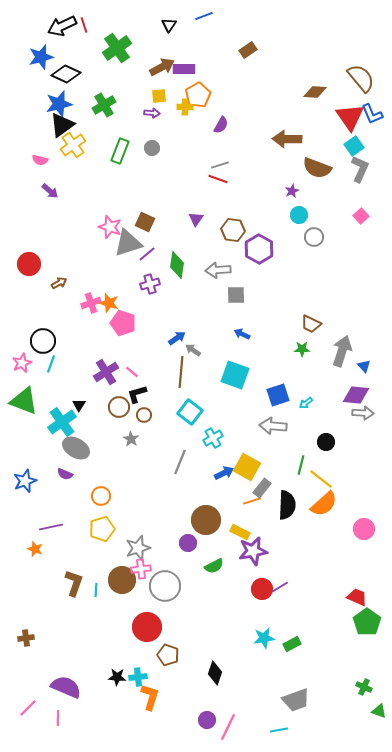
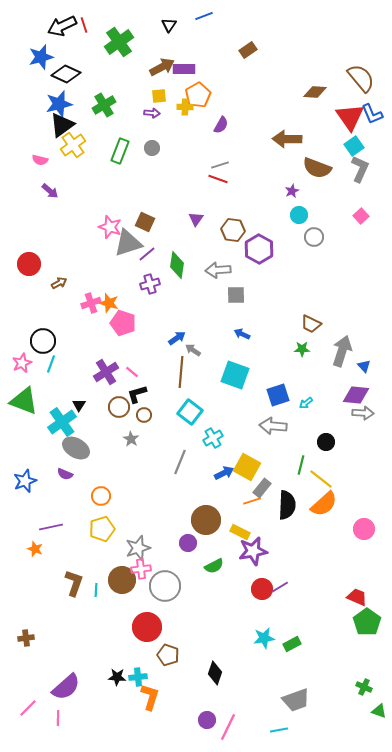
green cross at (117, 48): moved 2 px right, 6 px up
purple semicircle at (66, 687): rotated 116 degrees clockwise
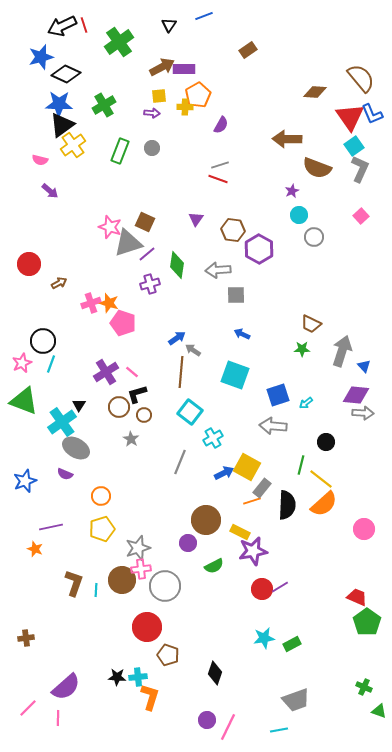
blue star at (59, 104): rotated 16 degrees clockwise
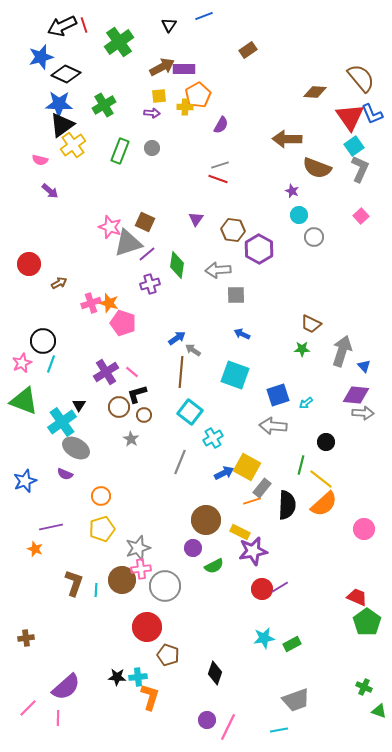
purple star at (292, 191): rotated 24 degrees counterclockwise
purple circle at (188, 543): moved 5 px right, 5 px down
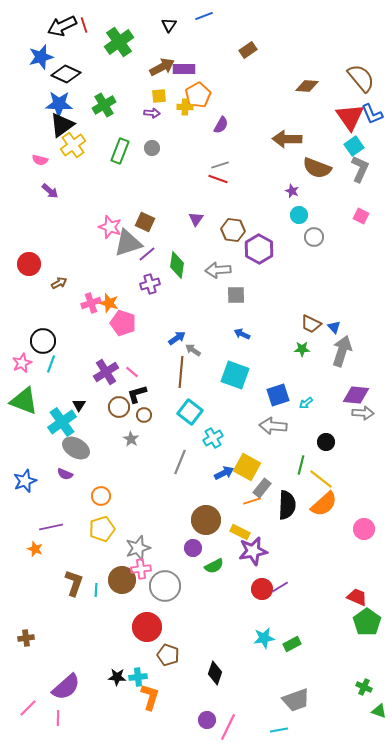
brown diamond at (315, 92): moved 8 px left, 6 px up
pink square at (361, 216): rotated 21 degrees counterclockwise
blue triangle at (364, 366): moved 30 px left, 39 px up
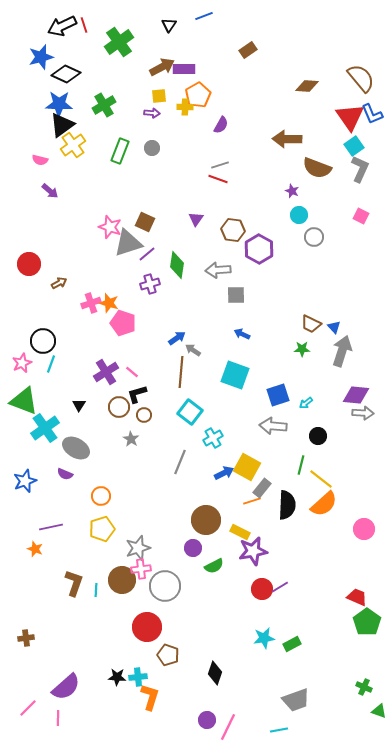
cyan cross at (62, 422): moved 17 px left, 6 px down
black circle at (326, 442): moved 8 px left, 6 px up
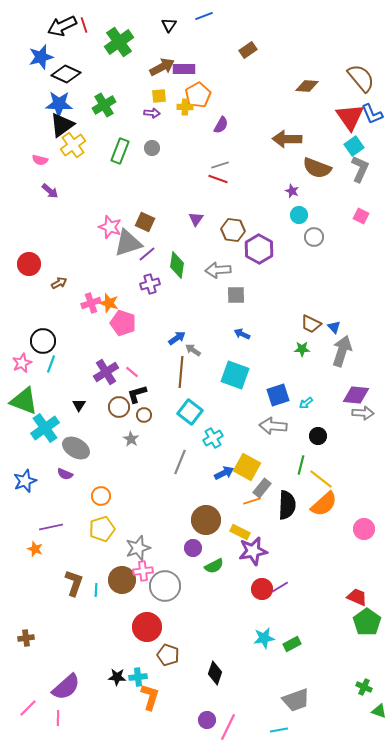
pink cross at (141, 569): moved 2 px right, 2 px down
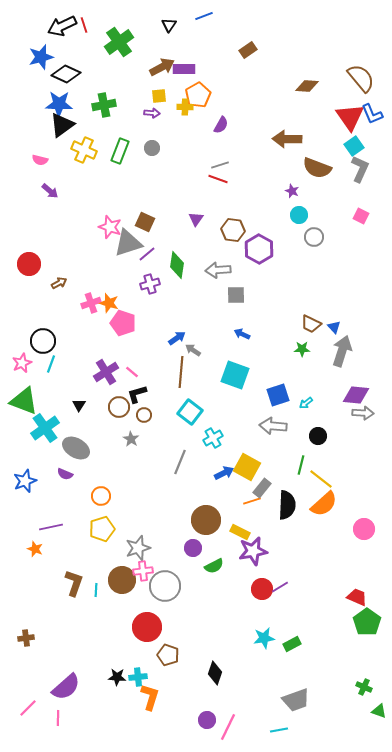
green cross at (104, 105): rotated 20 degrees clockwise
yellow cross at (73, 145): moved 11 px right, 5 px down; rotated 30 degrees counterclockwise
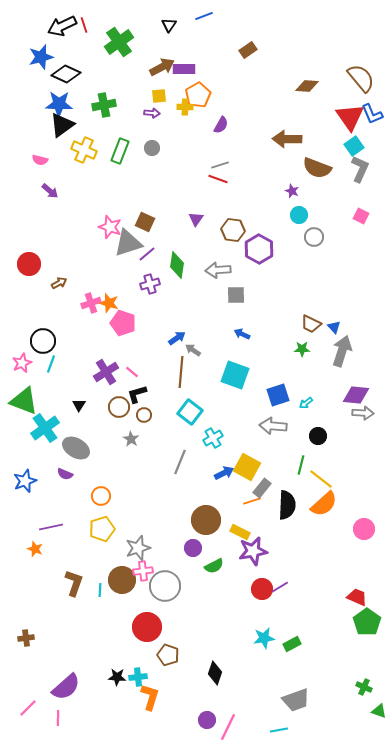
cyan line at (96, 590): moved 4 px right
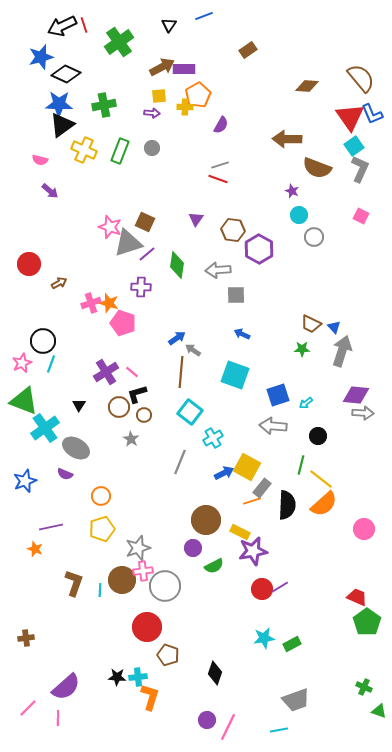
purple cross at (150, 284): moved 9 px left, 3 px down; rotated 18 degrees clockwise
